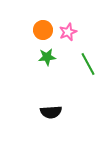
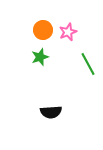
green star: moved 7 px left; rotated 12 degrees counterclockwise
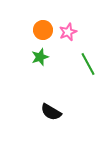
black semicircle: rotated 35 degrees clockwise
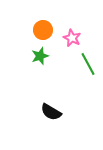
pink star: moved 4 px right, 6 px down; rotated 24 degrees counterclockwise
green star: moved 1 px up
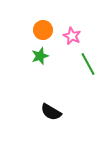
pink star: moved 2 px up
